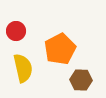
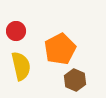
yellow semicircle: moved 2 px left, 2 px up
brown hexagon: moved 6 px left; rotated 20 degrees clockwise
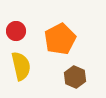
orange pentagon: moved 10 px up
brown hexagon: moved 3 px up
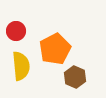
orange pentagon: moved 5 px left, 10 px down
yellow semicircle: rotated 8 degrees clockwise
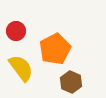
yellow semicircle: moved 2 px down; rotated 32 degrees counterclockwise
brown hexagon: moved 4 px left, 5 px down
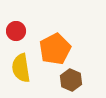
yellow semicircle: rotated 152 degrees counterclockwise
brown hexagon: moved 2 px up
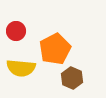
yellow semicircle: rotated 76 degrees counterclockwise
brown hexagon: moved 1 px right, 2 px up
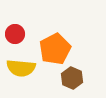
red circle: moved 1 px left, 3 px down
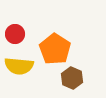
orange pentagon: rotated 12 degrees counterclockwise
yellow semicircle: moved 2 px left, 2 px up
